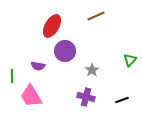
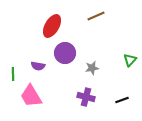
purple circle: moved 2 px down
gray star: moved 2 px up; rotated 24 degrees clockwise
green line: moved 1 px right, 2 px up
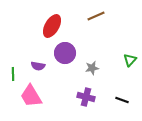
black line: rotated 40 degrees clockwise
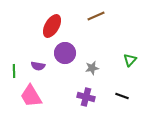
green line: moved 1 px right, 3 px up
black line: moved 4 px up
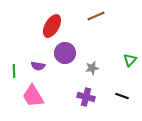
pink trapezoid: moved 2 px right
